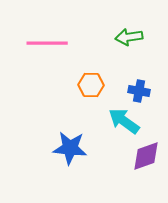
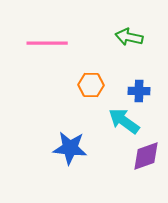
green arrow: rotated 20 degrees clockwise
blue cross: rotated 10 degrees counterclockwise
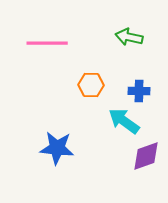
blue star: moved 13 px left
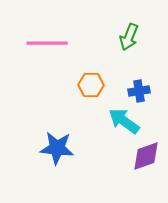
green arrow: rotated 80 degrees counterclockwise
blue cross: rotated 10 degrees counterclockwise
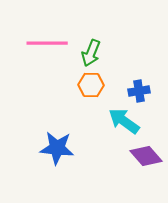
green arrow: moved 38 px left, 16 px down
purple diamond: rotated 68 degrees clockwise
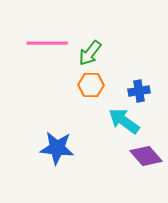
green arrow: moved 1 px left; rotated 16 degrees clockwise
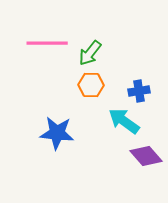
blue star: moved 15 px up
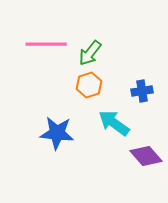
pink line: moved 1 px left, 1 px down
orange hexagon: moved 2 px left; rotated 20 degrees counterclockwise
blue cross: moved 3 px right
cyan arrow: moved 10 px left, 2 px down
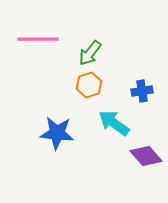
pink line: moved 8 px left, 5 px up
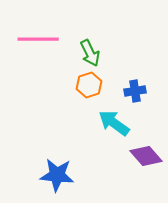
green arrow: rotated 64 degrees counterclockwise
blue cross: moved 7 px left
blue star: moved 42 px down
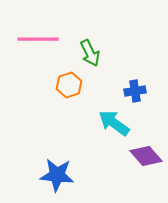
orange hexagon: moved 20 px left
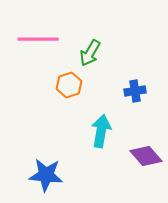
green arrow: rotated 56 degrees clockwise
cyan arrow: moved 13 px left, 8 px down; rotated 64 degrees clockwise
blue star: moved 11 px left
